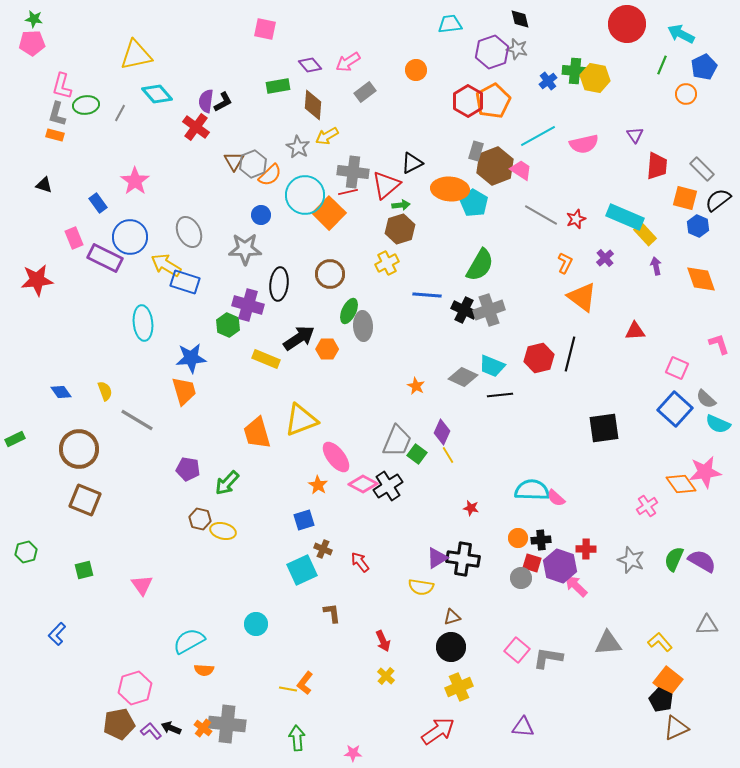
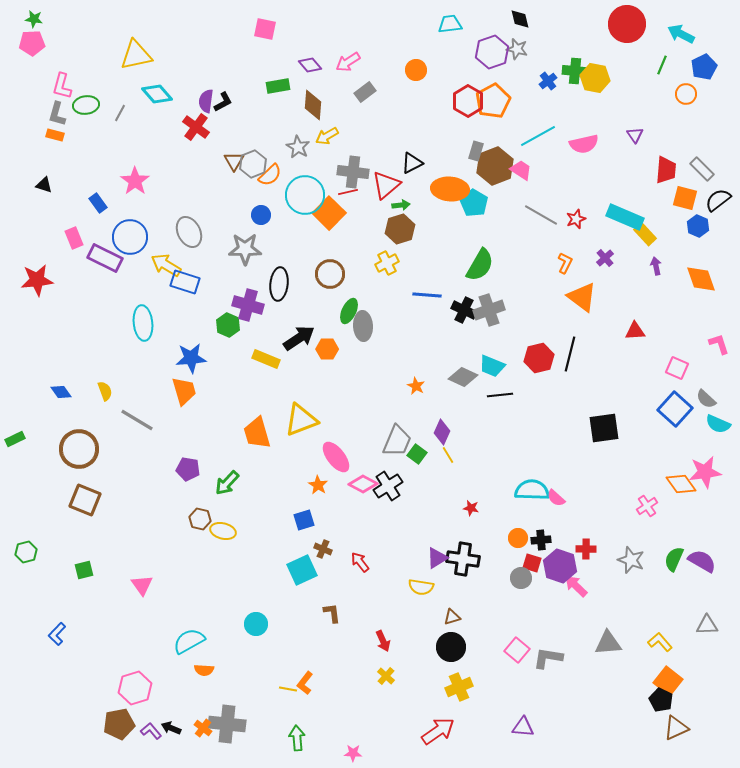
red trapezoid at (657, 166): moved 9 px right, 4 px down
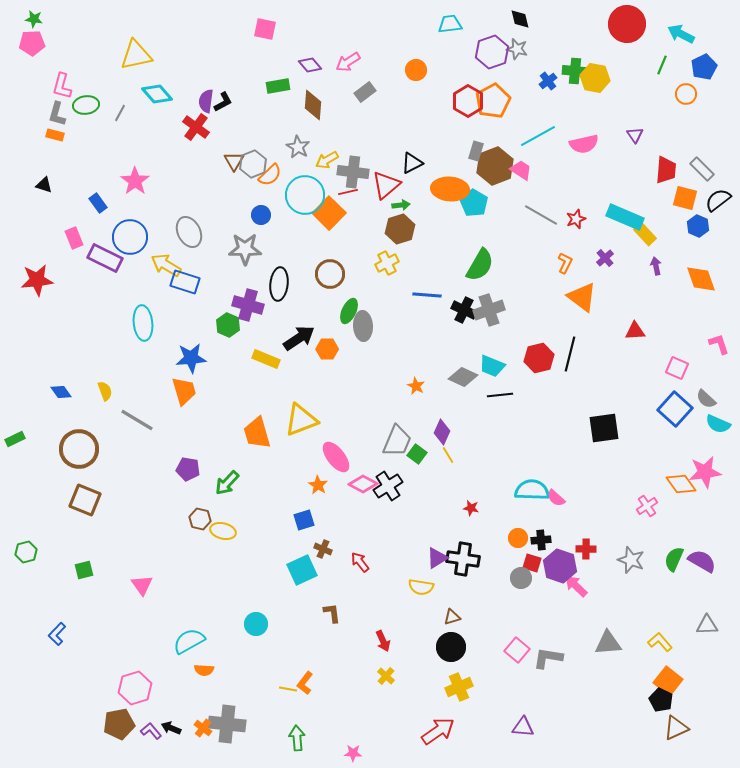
yellow arrow at (327, 136): moved 24 px down
